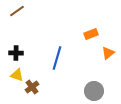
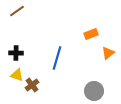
brown cross: moved 2 px up
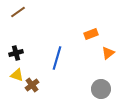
brown line: moved 1 px right, 1 px down
black cross: rotated 16 degrees counterclockwise
gray circle: moved 7 px right, 2 px up
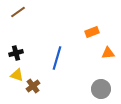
orange rectangle: moved 1 px right, 2 px up
orange triangle: rotated 32 degrees clockwise
brown cross: moved 1 px right, 1 px down
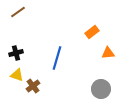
orange rectangle: rotated 16 degrees counterclockwise
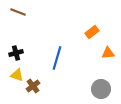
brown line: rotated 56 degrees clockwise
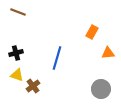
orange rectangle: rotated 24 degrees counterclockwise
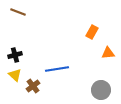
black cross: moved 1 px left, 2 px down
blue line: moved 11 px down; rotated 65 degrees clockwise
yellow triangle: moved 2 px left; rotated 24 degrees clockwise
gray circle: moved 1 px down
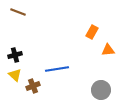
orange triangle: moved 3 px up
brown cross: rotated 16 degrees clockwise
